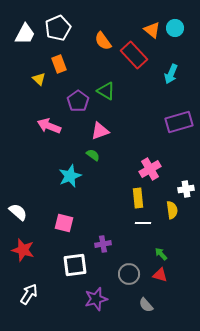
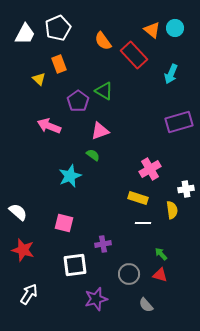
green triangle: moved 2 px left
yellow rectangle: rotated 66 degrees counterclockwise
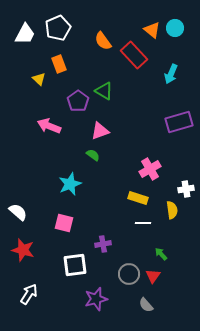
cyan star: moved 8 px down
red triangle: moved 7 px left, 1 px down; rotated 49 degrees clockwise
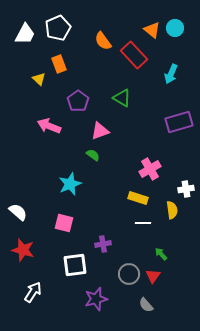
green triangle: moved 18 px right, 7 px down
white arrow: moved 4 px right, 2 px up
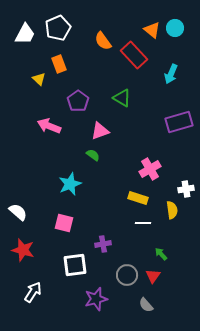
gray circle: moved 2 px left, 1 px down
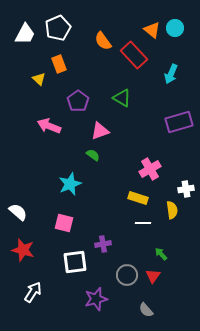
white square: moved 3 px up
gray semicircle: moved 5 px down
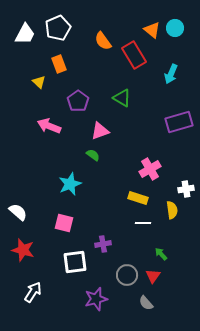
red rectangle: rotated 12 degrees clockwise
yellow triangle: moved 3 px down
gray semicircle: moved 7 px up
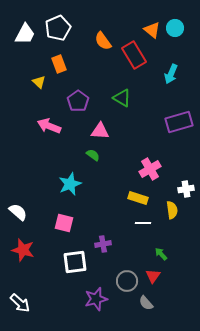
pink triangle: rotated 24 degrees clockwise
gray circle: moved 6 px down
white arrow: moved 13 px left, 11 px down; rotated 100 degrees clockwise
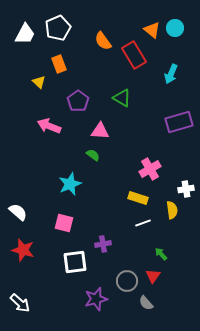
white line: rotated 21 degrees counterclockwise
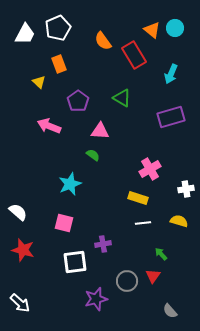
purple rectangle: moved 8 px left, 5 px up
yellow semicircle: moved 7 px right, 11 px down; rotated 66 degrees counterclockwise
white line: rotated 14 degrees clockwise
gray semicircle: moved 24 px right, 8 px down
